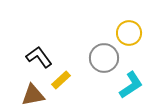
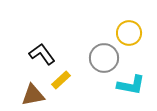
black L-shape: moved 3 px right, 3 px up
cyan L-shape: rotated 44 degrees clockwise
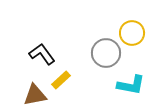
yellow circle: moved 3 px right
gray circle: moved 2 px right, 5 px up
brown triangle: moved 2 px right
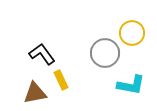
gray circle: moved 1 px left
yellow rectangle: rotated 72 degrees counterclockwise
brown triangle: moved 2 px up
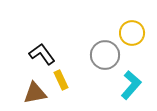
gray circle: moved 2 px down
cyan L-shape: rotated 60 degrees counterclockwise
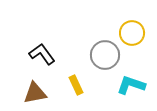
yellow rectangle: moved 15 px right, 5 px down
cyan L-shape: rotated 112 degrees counterclockwise
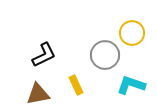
black L-shape: moved 2 px right, 1 px down; rotated 100 degrees clockwise
brown triangle: moved 3 px right, 1 px down
